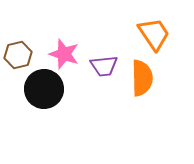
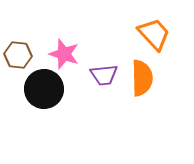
orange trapezoid: rotated 9 degrees counterclockwise
brown hexagon: rotated 20 degrees clockwise
purple trapezoid: moved 9 px down
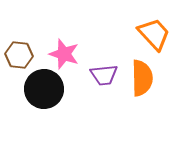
brown hexagon: moved 1 px right
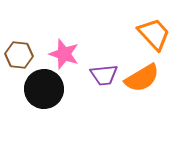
orange semicircle: rotated 60 degrees clockwise
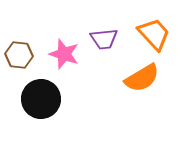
purple trapezoid: moved 36 px up
black circle: moved 3 px left, 10 px down
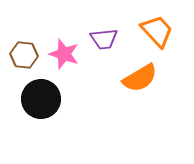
orange trapezoid: moved 3 px right, 3 px up
brown hexagon: moved 5 px right
orange semicircle: moved 2 px left
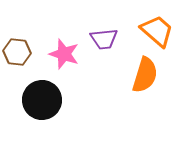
orange trapezoid: rotated 6 degrees counterclockwise
brown hexagon: moved 7 px left, 3 px up
orange semicircle: moved 5 px right, 3 px up; rotated 42 degrees counterclockwise
black circle: moved 1 px right, 1 px down
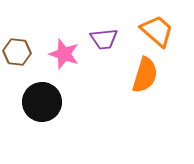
black circle: moved 2 px down
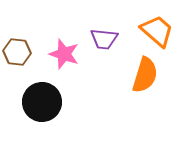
purple trapezoid: rotated 12 degrees clockwise
